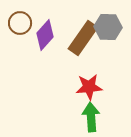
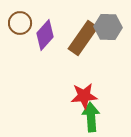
red star: moved 5 px left, 9 px down
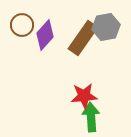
brown circle: moved 2 px right, 2 px down
gray hexagon: moved 2 px left; rotated 12 degrees counterclockwise
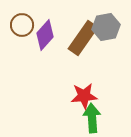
green arrow: moved 1 px right, 1 px down
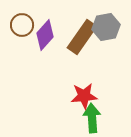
brown rectangle: moved 1 px left, 1 px up
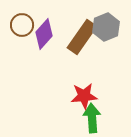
gray hexagon: rotated 12 degrees counterclockwise
purple diamond: moved 1 px left, 1 px up
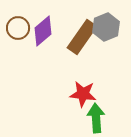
brown circle: moved 4 px left, 3 px down
purple diamond: moved 1 px left, 3 px up; rotated 8 degrees clockwise
red star: moved 1 px left, 2 px up; rotated 12 degrees clockwise
green arrow: moved 4 px right
